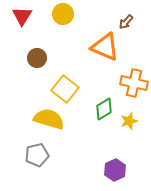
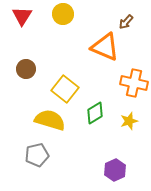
brown circle: moved 11 px left, 11 px down
green diamond: moved 9 px left, 4 px down
yellow semicircle: moved 1 px right, 1 px down
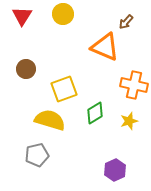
orange cross: moved 2 px down
yellow square: moved 1 px left; rotated 32 degrees clockwise
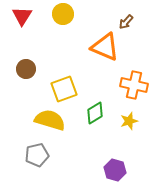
purple hexagon: rotated 20 degrees counterclockwise
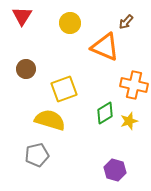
yellow circle: moved 7 px right, 9 px down
green diamond: moved 10 px right
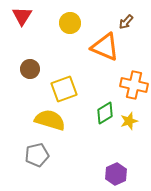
brown circle: moved 4 px right
purple hexagon: moved 1 px right, 4 px down; rotated 20 degrees clockwise
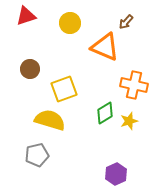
red triangle: moved 4 px right; rotated 40 degrees clockwise
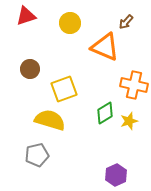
purple hexagon: moved 1 px down
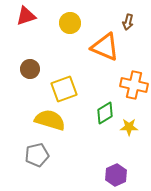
brown arrow: moved 2 px right; rotated 28 degrees counterclockwise
yellow star: moved 6 px down; rotated 18 degrees clockwise
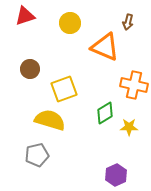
red triangle: moved 1 px left
